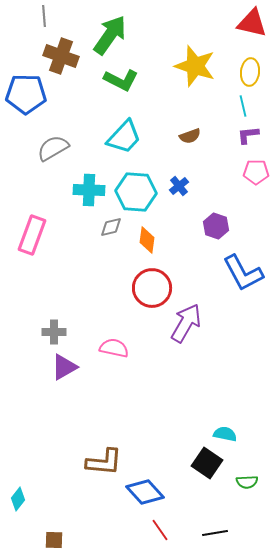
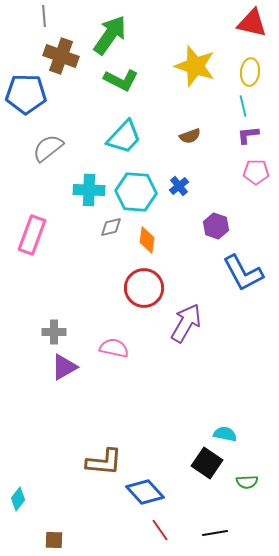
gray semicircle: moved 5 px left; rotated 8 degrees counterclockwise
red circle: moved 8 px left
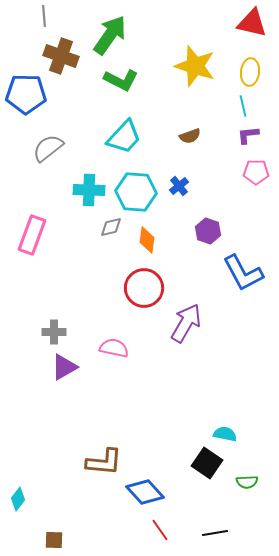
purple hexagon: moved 8 px left, 5 px down
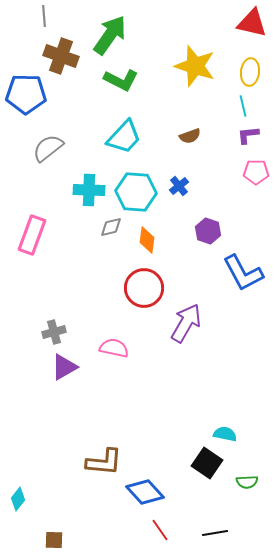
gray cross: rotated 15 degrees counterclockwise
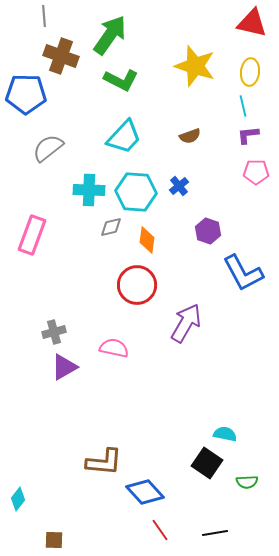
red circle: moved 7 px left, 3 px up
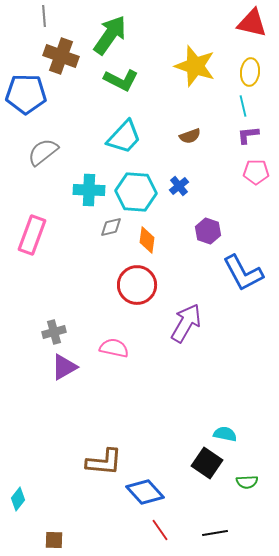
gray semicircle: moved 5 px left, 4 px down
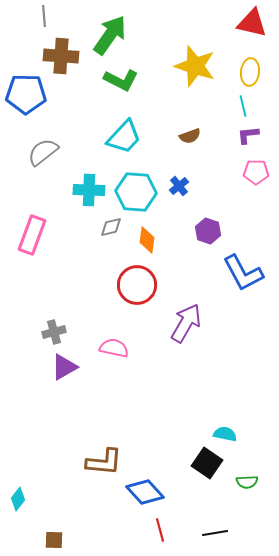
brown cross: rotated 16 degrees counterclockwise
red line: rotated 20 degrees clockwise
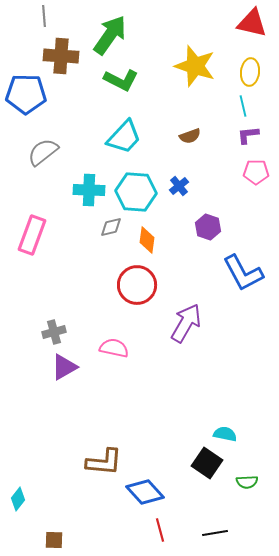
purple hexagon: moved 4 px up
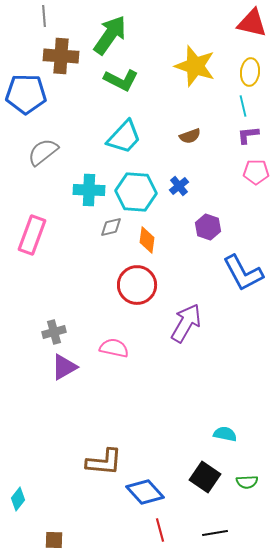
black square: moved 2 px left, 14 px down
